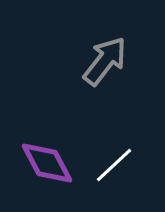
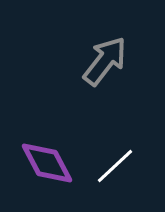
white line: moved 1 px right, 1 px down
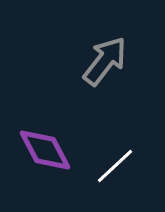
purple diamond: moved 2 px left, 13 px up
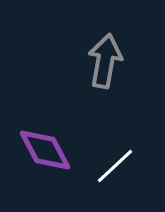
gray arrow: rotated 28 degrees counterclockwise
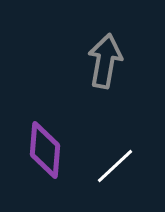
purple diamond: rotated 32 degrees clockwise
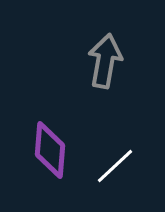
purple diamond: moved 5 px right
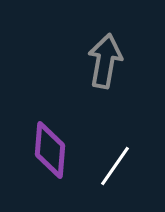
white line: rotated 12 degrees counterclockwise
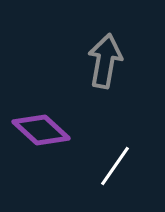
purple diamond: moved 9 px left, 20 px up; rotated 52 degrees counterclockwise
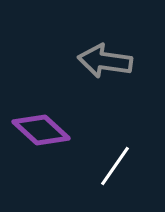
gray arrow: rotated 92 degrees counterclockwise
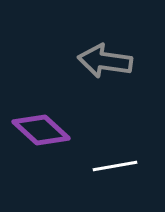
white line: rotated 45 degrees clockwise
